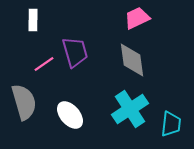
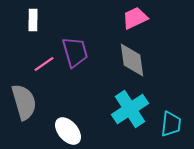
pink trapezoid: moved 2 px left
white ellipse: moved 2 px left, 16 px down
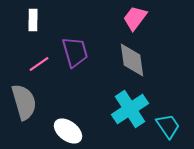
pink trapezoid: rotated 28 degrees counterclockwise
pink line: moved 5 px left
cyan trapezoid: moved 3 px left, 2 px down; rotated 40 degrees counterclockwise
white ellipse: rotated 12 degrees counterclockwise
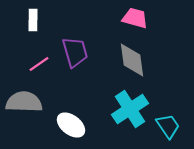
pink trapezoid: rotated 68 degrees clockwise
gray semicircle: rotated 72 degrees counterclockwise
white ellipse: moved 3 px right, 6 px up
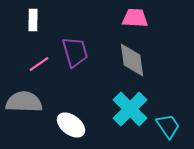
pink trapezoid: rotated 12 degrees counterclockwise
cyan cross: rotated 12 degrees counterclockwise
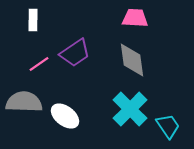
purple trapezoid: moved 1 px down; rotated 72 degrees clockwise
white ellipse: moved 6 px left, 9 px up
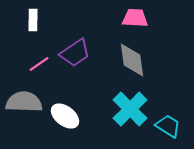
cyan trapezoid: rotated 24 degrees counterclockwise
